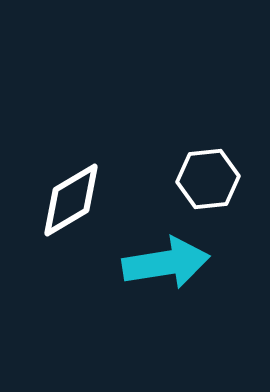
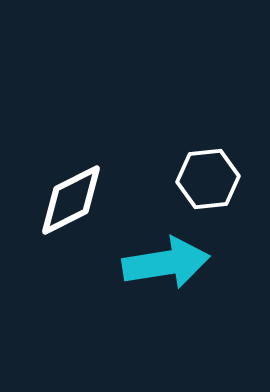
white diamond: rotated 4 degrees clockwise
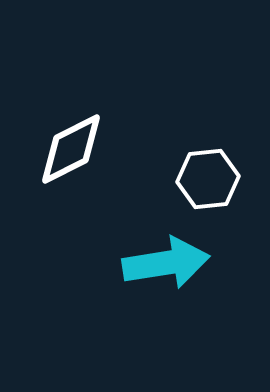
white diamond: moved 51 px up
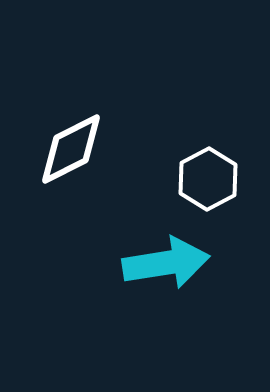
white hexagon: rotated 22 degrees counterclockwise
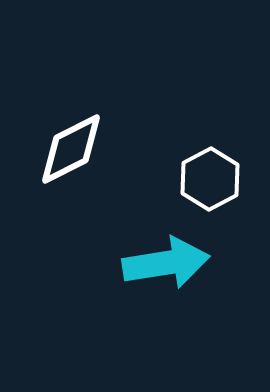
white hexagon: moved 2 px right
